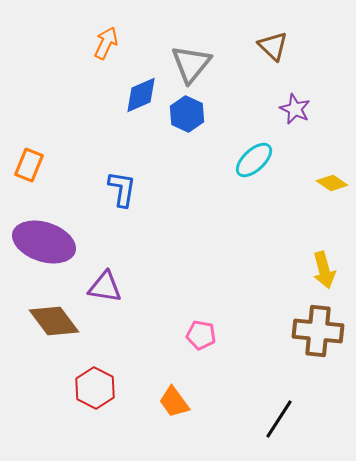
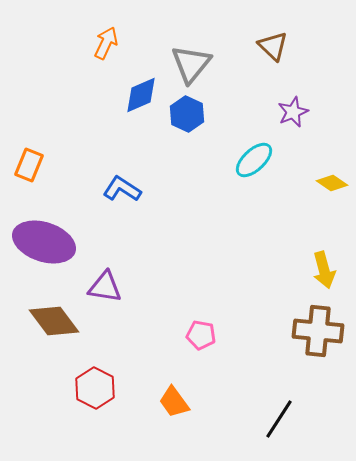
purple star: moved 2 px left, 3 px down; rotated 24 degrees clockwise
blue L-shape: rotated 66 degrees counterclockwise
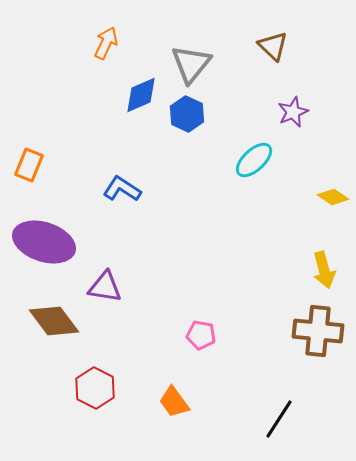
yellow diamond: moved 1 px right, 14 px down
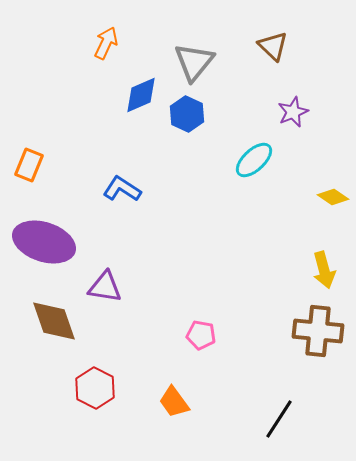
gray triangle: moved 3 px right, 2 px up
brown diamond: rotated 18 degrees clockwise
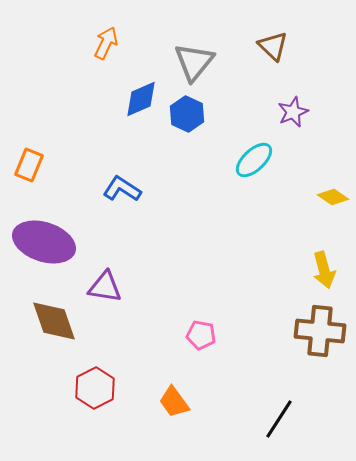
blue diamond: moved 4 px down
brown cross: moved 2 px right
red hexagon: rotated 6 degrees clockwise
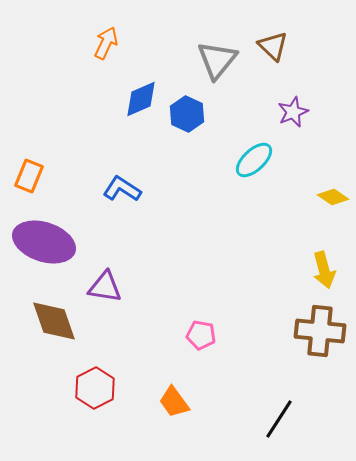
gray triangle: moved 23 px right, 2 px up
orange rectangle: moved 11 px down
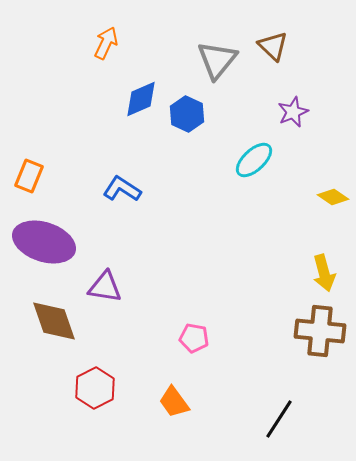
yellow arrow: moved 3 px down
pink pentagon: moved 7 px left, 3 px down
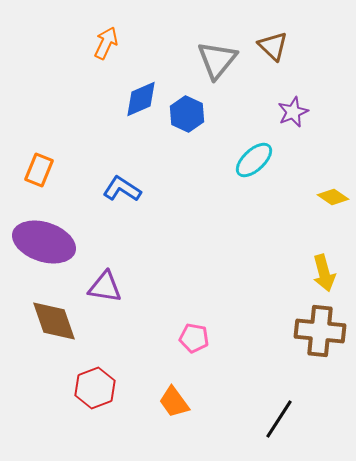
orange rectangle: moved 10 px right, 6 px up
red hexagon: rotated 6 degrees clockwise
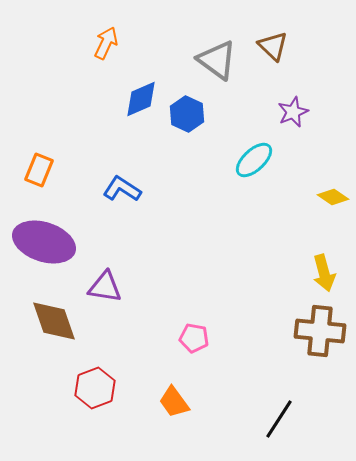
gray triangle: rotated 33 degrees counterclockwise
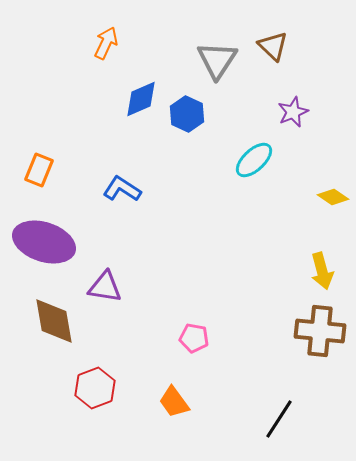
gray triangle: rotated 27 degrees clockwise
yellow arrow: moved 2 px left, 2 px up
brown diamond: rotated 9 degrees clockwise
